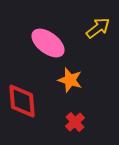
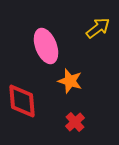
pink ellipse: moved 2 px left, 3 px down; rotated 32 degrees clockwise
orange star: moved 1 px down
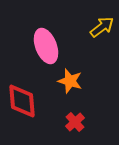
yellow arrow: moved 4 px right, 1 px up
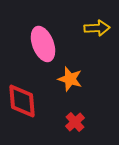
yellow arrow: moved 5 px left, 1 px down; rotated 35 degrees clockwise
pink ellipse: moved 3 px left, 2 px up
orange star: moved 2 px up
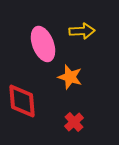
yellow arrow: moved 15 px left, 3 px down
orange star: moved 2 px up
red cross: moved 1 px left
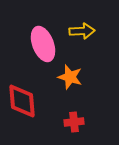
red cross: rotated 36 degrees clockwise
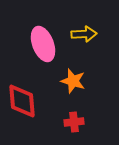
yellow arrow: moved 2 px right, 3 px down
orange star: moved 3 px right, 4 px down
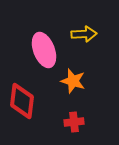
pink ellipse: moved 1 px right, 6 px down
red diamond: rotated 12 degrees clockwise
